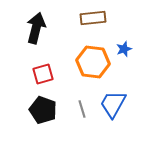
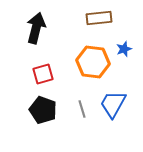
brown rectangle: moved 6 px right
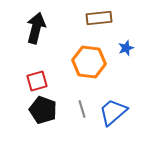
blue star: moved 2 px right, 1 px up
orange hexagon: moved 4 px left
red square: moved 6 px left, 7 px down
blue trapezoid: moved 8 px down; rotated 20 degrees clockwise
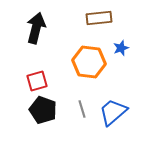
blue star: moved 5 px left
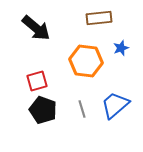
black arrow: rotated 116 degrees clockwise
orange hexagon: moved 3 px left, 1 px up
blue trapezoid: moved 2 px right, 7 px up
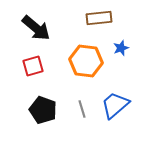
red square: moved 4 px left, 15 px up
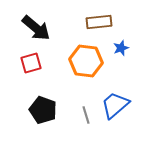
brown rectangle: moved 4 px down
red square: moved 2 px left, 3 px up
gray line: moved 4 px right, 6 px down
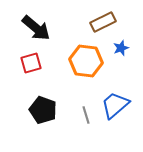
brown rectangle: moved 4 px right; rotated 20 degrees counterclockwise
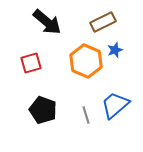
black arrow: moved 11 px right, 6 px up
blue star: moved 6 px left, 2 px down
orange hexagon: rotated 16 degrees clockwise
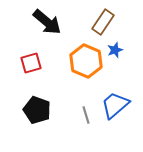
brown rectangle: rotated 30 degrees counterclockwise
black pentagon: moved 6 px left
